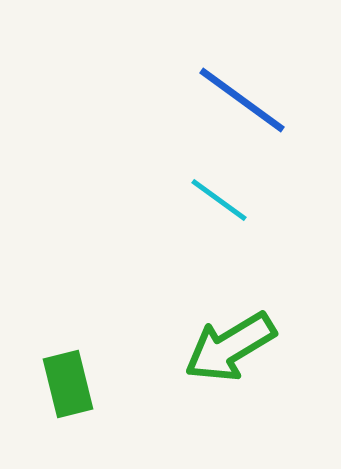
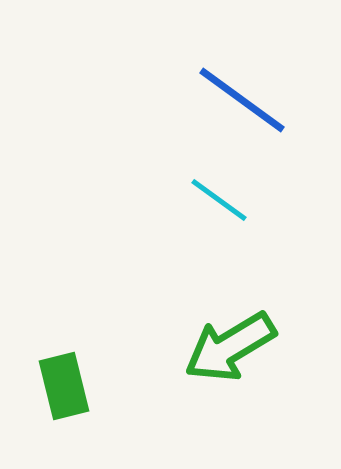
green rectangle: moved 4 px left, 2 px down
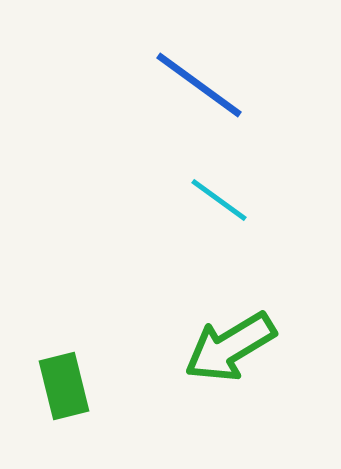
blue line: moved 43 px left, 15 px up
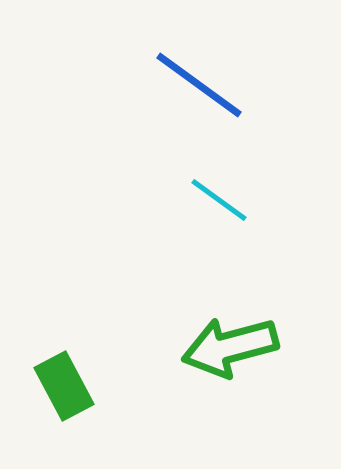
green arrow: rotated 16 degrees clockwise
green rectangle: rotated 14 degrees counterclockwise
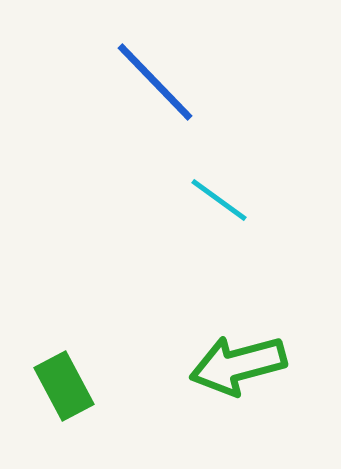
blue line: moved 44 px left, 3 px up; rotated 10 degrees clockwise
green arrow: moved 8 px right, 18 px down
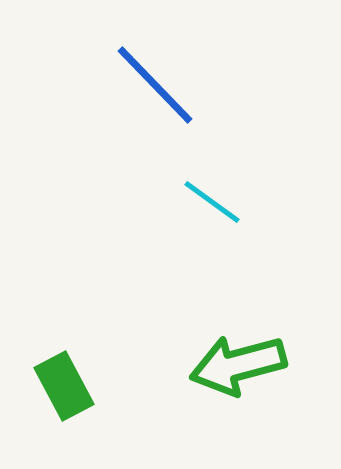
blue line: moved 3 px down
cyan line: moved 7 px left, 2 px down
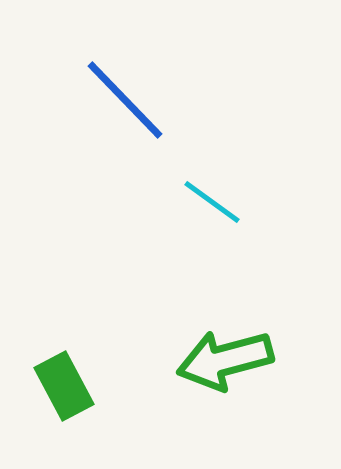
blue line: moved 30 px left, 15 px down
green arrow: moved 13 px left, 5 px up
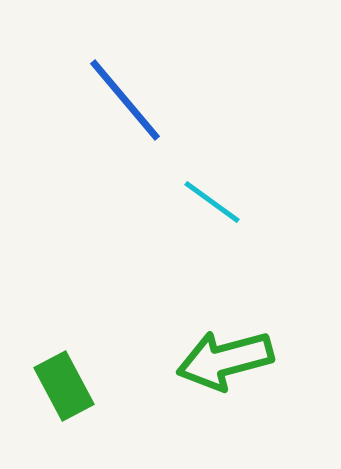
blue line: rotated 4 degrees clockwise
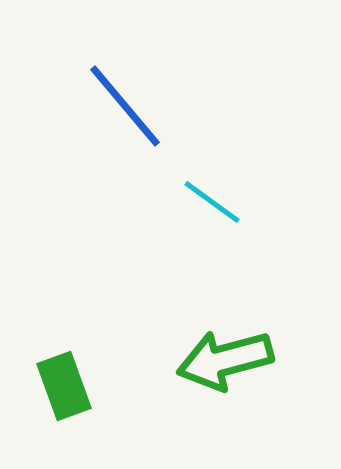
blue line: moved 6 px down
green rectangle: rotated 8 degrees clockwise
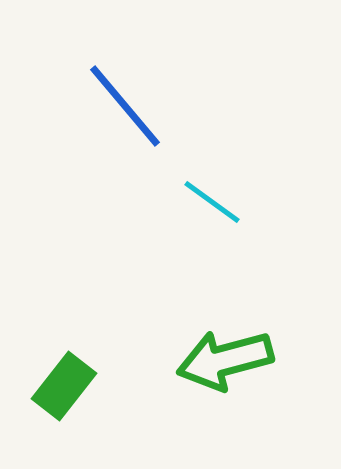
green rectangle: rotated 58 degrees clockwise
